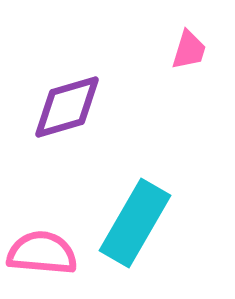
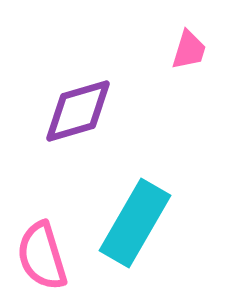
purple diamond: moved 11 px right, 4 px down
pink semicircle: moved 3 px down; rotated 112 degrees counterclockwise
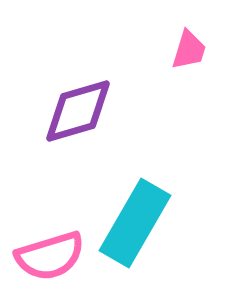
pink semicircle: moved 8 px right; rotated 90 degrees counterclockwise
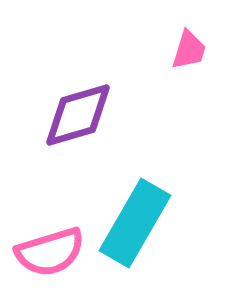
purple diamond: moved 4 px down
pink semicircle: moved 4 px up
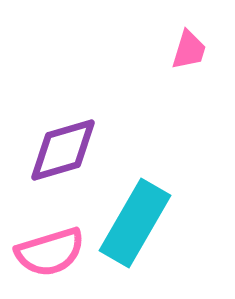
purple diamond: moved 15 px left, 35 px down
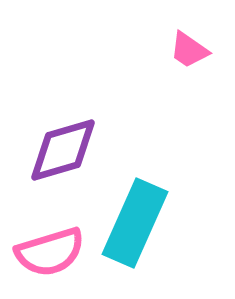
pink trapezoid: rotated 108 degrees clockwise
cyan rectangle: rotated 6 degrees counterclockwise
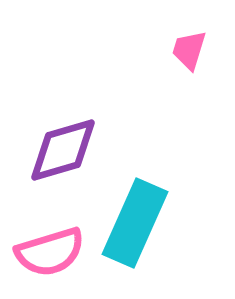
pink trapezoid: rotated 72 degrees clockwise
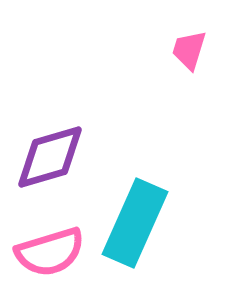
purple diamond: moved 13 px left, 7 px down
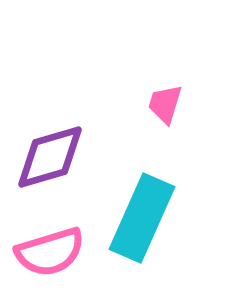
pink trapezoid: moved 24 px left, 54 px down
cyan rectangle: moved 7 px right, 5 px up
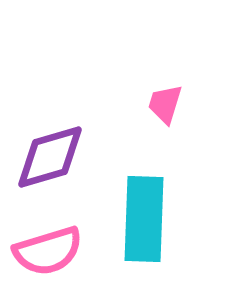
cyan rectangle: moved 2 px right, 1 px down; rotated 22 degrees counterclockwise
pink semicircle: moved 2 px left, 1 px up
